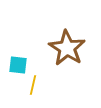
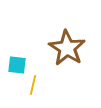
cyan square: moved 1 px left
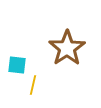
brown star: rotated 6 degrees clockwise
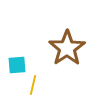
cyan square: rotated 12 degrees counterclockwise
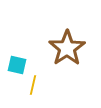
cyan square: rotated 18 degrees clockwise
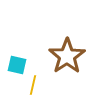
brown star: moved 8 px down
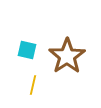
cyan square: moved 10 px right, 15 px up
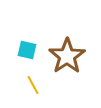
yellow line: rotated 42 degrees counterclockwise
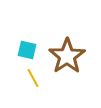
yellow line: moved 7 px up
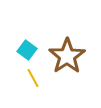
cyan square: rotated 24 degrees clockwise
